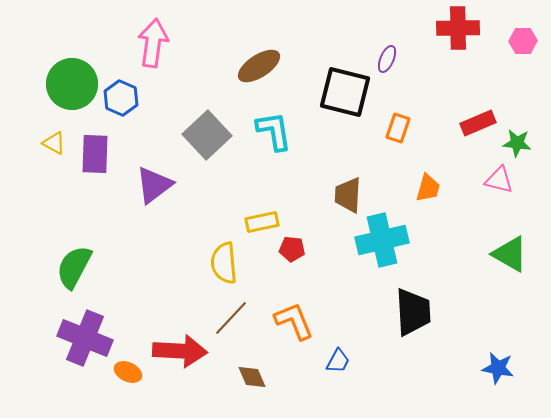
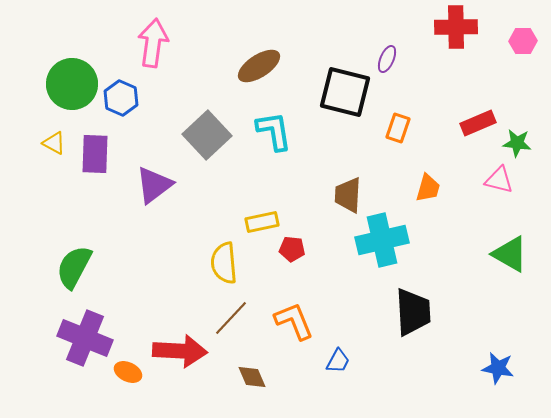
red cross: moved 2 px left, 1 px up
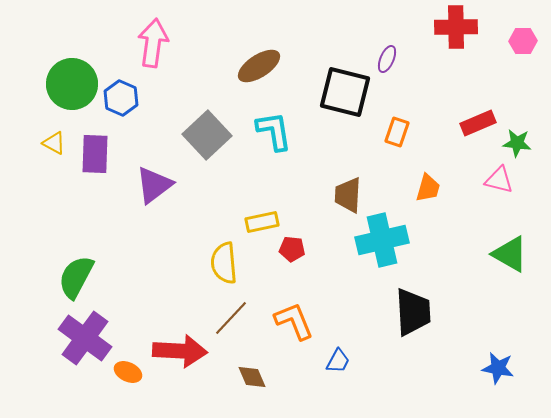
orange rectangle: moved 1 px left, 4 px down
green semicircle: moved 2 px right, 10 px down
purple cross: rotated 14 degrees clockwise
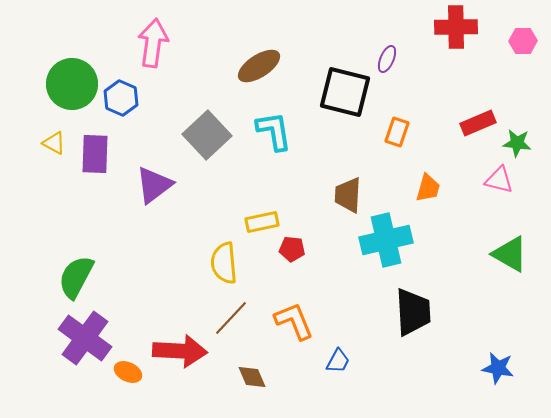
cyan cross: moved 4 px right
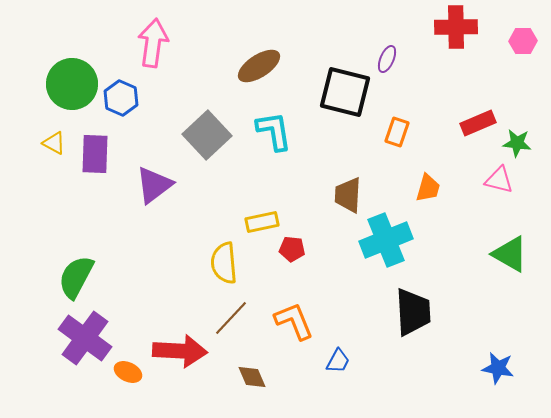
cyan cross: rotated 9 degrees counterclockwise
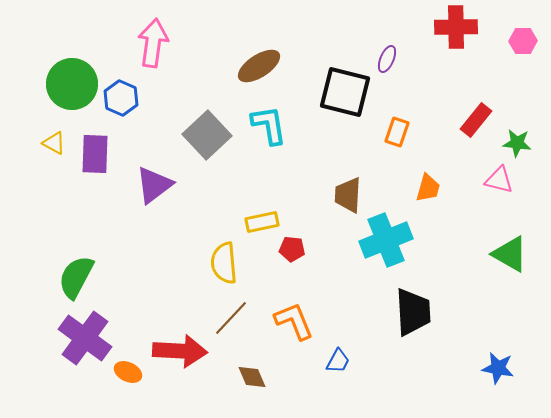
red rectangle: moved 2 px left, 3 px up; rotated 28 degrees counterclockwise
cyan L-shape: moved 5 px left, 6 px up
